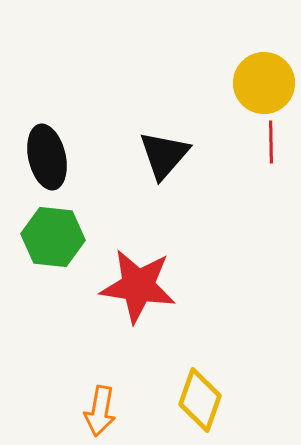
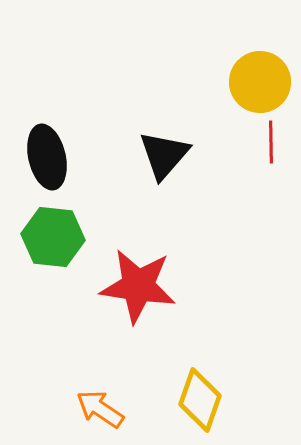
yellow circle: moved 4 px left, 1 px up
orange arrow: moved 2 px up; rotated 114 degrees clockwise
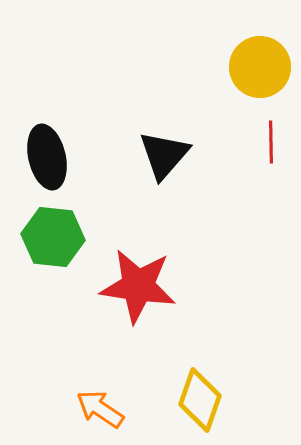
yellow circle: moved 15 px up
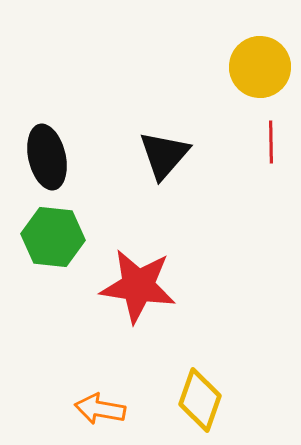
orange arrow: rotated 24 degrees counterclockwise
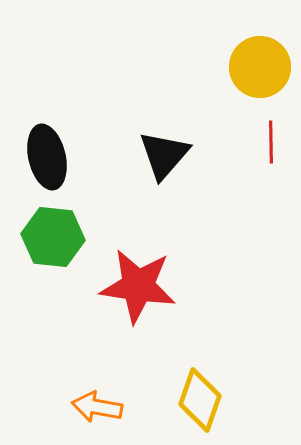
orange arrow: moved 3 px left, 2 px up
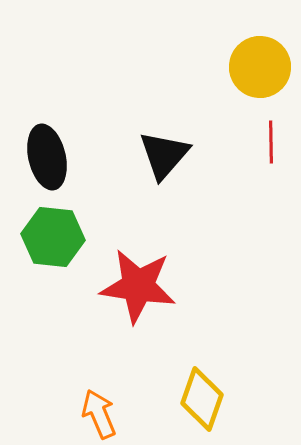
yellow diamond: moved 2 px right, 1 px up
orange arrow: moved 2 px right, 7 px down; rotated 57 degrees clockwise
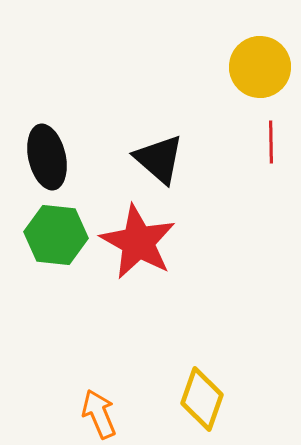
black triangle: moved 5 px left, 4 px down; rotated 30 degrees counterclockwise
green hexagon: moved 3 px right, 2 px up
red star: moved 44 px up; rotated 20 degrees clockwise
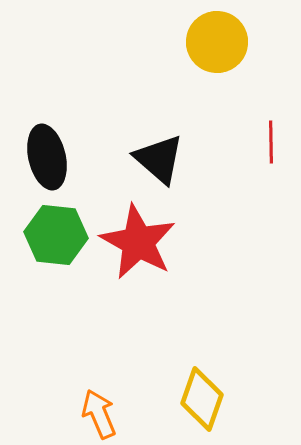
yellow circle: moved 43 px left, 25 px up
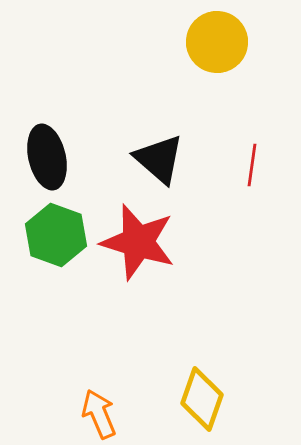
red line: moved 19 px left, 23 px down; rotated 9 degrees clockwise
green hexagon: rotated 14 degrees clockwise
red star: rotated 12 degrees counterclockwise
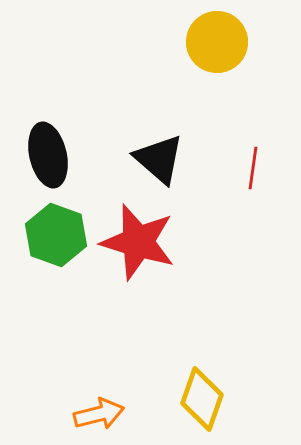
black ellipse: moved 1 px right, 2 px up
red line: moved 1 px right, 3 px down
orange arrow: rotated 99 degrees clockwise
